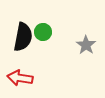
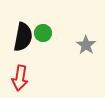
green circle: moved 1 px down
red arrow: rotated 90 degrees counterclockwise
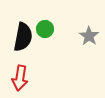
green circle: moved 2 px right, 4 px up
gray star: moved 3 px right, 9 px up
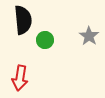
green circle: moved 11 px down
black semicircle: moved 17 px up; rotated 16 degrees counterclockwise
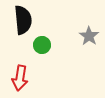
green circle: moved 3 px left, 5 px down
